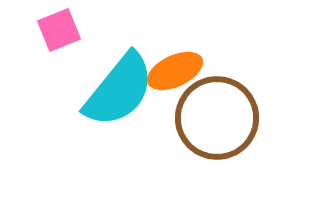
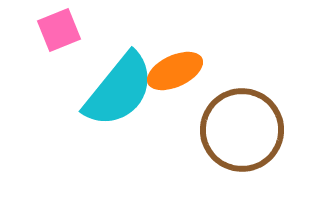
brown circle: moved 25 px right, 12 px down
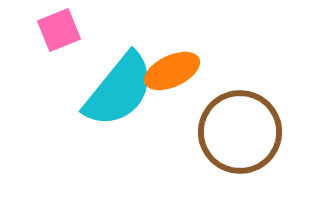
orange ellipse: moved 3 px left
brown circle: moved 2 px left, 2 px down
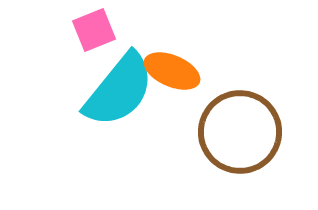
pink square: moved 35 px right
orange ellipse: rotated 48 degrees clockwise
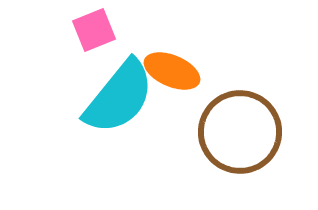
cyan semicircle: moved 7 px down
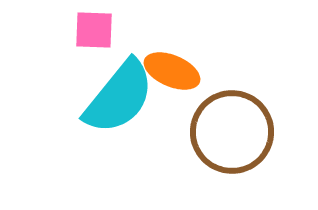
pink square: rotated 24 degrees clockwise
brown circle: moved 8 px left
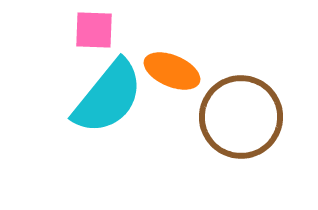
cyan semicircle: moved 11 px left
brown circle: moved 9 px right, 15 px up
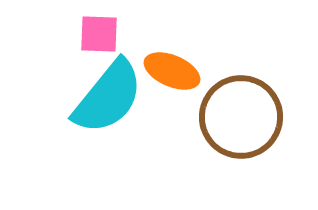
pink square: moved 5 px right, 4 px down
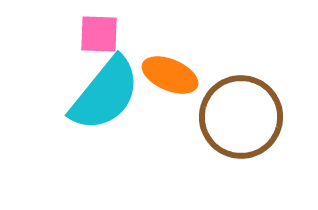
orange ellipse: moved 2 px left, 4 px down
cyan semicircle: moved 3 px left, 3 px up
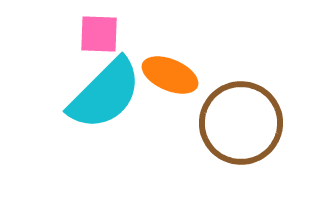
cyan semicircle: rotated 6 degrees clockwise
brown circle: moved 6 px down
